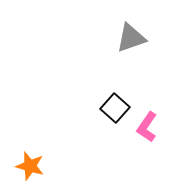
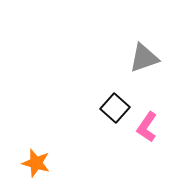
gray triangle: moved 13 px right, 20 px down
orange star: moved 6 px right, 3 px up
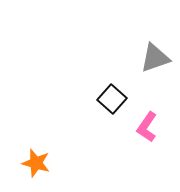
gray triangle: moved 11 px right
black square: moved 3 px left, 9 px up
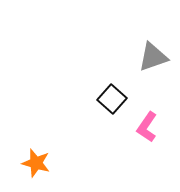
gray triangle: moved 2 px left, 1 px up
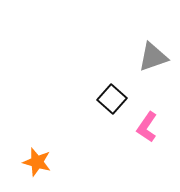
orange star: moved 1 px right, 1 px up
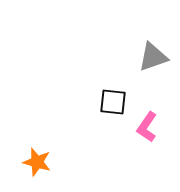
black square: moved 1 px right, 3 px down; rotated 36 degrees counterclockwise
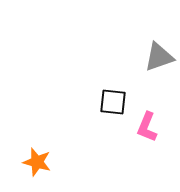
gray triangle: moved 6 px right
pink L-shape: rotated 12 degrees counterclockwise
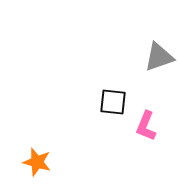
pink L-shape: moved 1 px left, 1 px up
